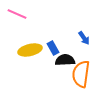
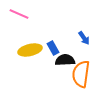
pink line: moved 2 px right
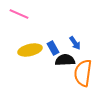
blue arrow: moved 9 px left, 5 px down
orange semicircle: moved 2 px right, 1 px up
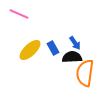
yellow ellipse: rotated 30 degrees counterclockwise
black semicircle: moved 7 px right, 3 px up
orange semicircle: moved 2 px right
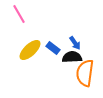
pink line: rotated 36 degrees clockwise
blue rectangle: rotated 24 degrees counterclockwise
